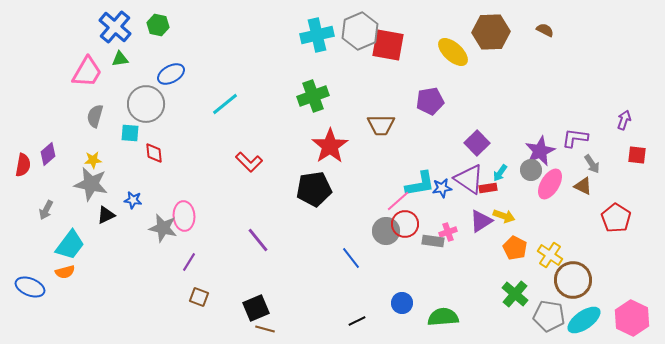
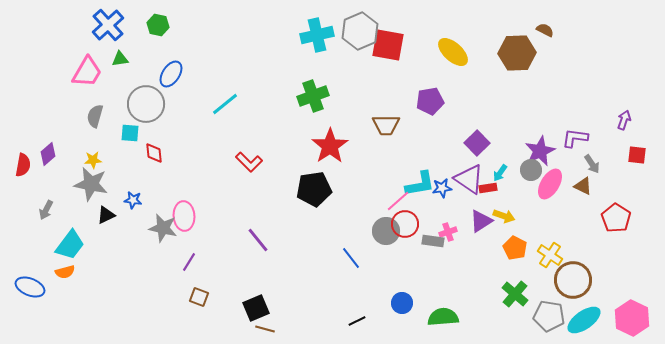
blue cross at (115, 27): moved 7 px left, 2 px up; rotated 8 degrees clockwise
brown hexagon at (491, 32): moved 26 px right, 21 px down
blue ellipse at (171, 74): rotated 28 degrees counterclockwise
brown trapezoid at (381, 125): moved 5 px right
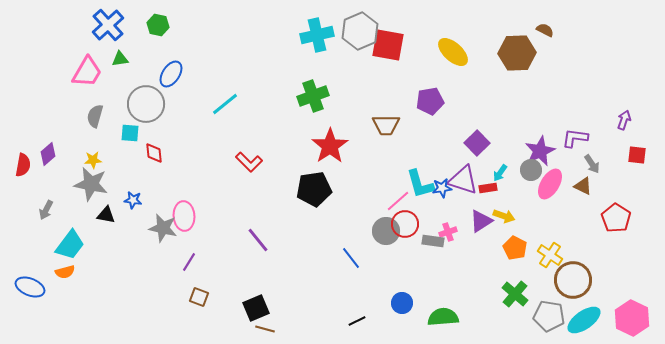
purple triangle at (469, 179): moved 6 px left, 1 px down; rotated 16 degrees counterclockwise
cyan L-shape at (420, 184): rotated 84 degrees clockwise
black triangle at (106, 215): rotated 36 degrees clockwise
